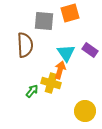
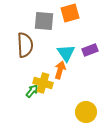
purple rectangle: rotated 56 degrees counterclockwise
yellow cross: moved 8 px left
yellow circle: moved 1 px right, 1 px down
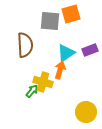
orange square: moved 1 px right, 1 px down
gray square: moved 6 px right
cyan triangle: rotated 30 degrees clockwise
yellow cross: moved 1 px up
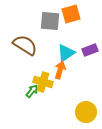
brown semicircle: rotated 55 degrees counterclockwise
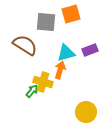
gray square: moved 4 px left, 1 px down
cyan triangle: rotated 18 degrees clockwise
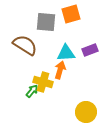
cyan triangle: rotated 12 degrees clockwise
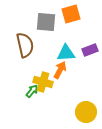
brown semicircle: rotated 45 degrees clockwise
orange arrow: rotated 12 degrees clockwise
